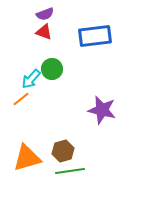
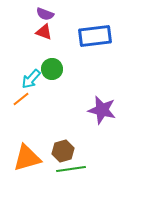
purple semicircle: rotated 42 degrees clockwise
green line: moved 1 px right, 2 px up
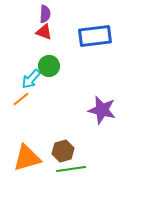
purple semicircle: rotated 108 degrees counterclockwise
green circle: moved 3 px left, 3 px up
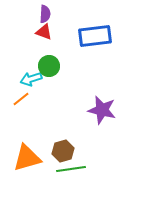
cyan arrow: rotated 30 degrees clockwise
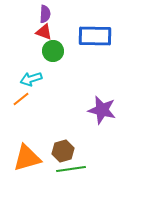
blue rectangle: rotated 8 degrees clockwise
green circle: moved 4 px right, 15 px up
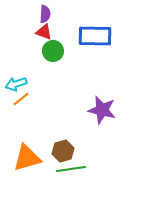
cyan arrow: moved 15 px left, 5 px down
